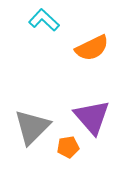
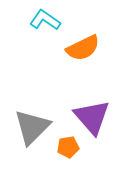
cyan L-shape: moved 1 px right; rotated 8 degrees counterclockwise
orange semicircle: moved 9 px left
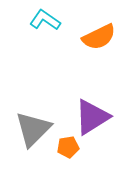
orange semicircle: moved 16 px right, 11 px up
purple triangle: rotated 39 degrees clockwise
gray triangle: moved 1 px right, 2 px down
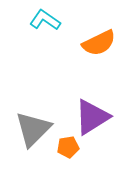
orange semicircle: moved 6 px down
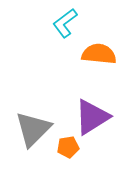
cyan L-shape: moved 20 px right, 3 px down; rotated 72 degrees counterclockwise
orange semicircle: moved 11 px down; rotated 148 degrees counterclockwise
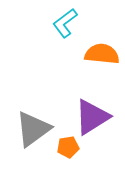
orange semicircle: moved 3 px right
gray triangle: rotated 9 degrees clockwise
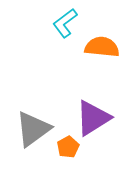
orange semicircle: moved 7 px up
purple triangle: moved 1 px right, 1 px down
orange pentagon: rotated 20 degrees counterclockwise
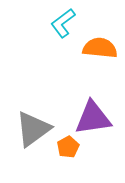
cyan L-shape: moved 2 px left
orange semicircle: moved 2 px left, 1 px down
purple triangle: rotated 24 degrees clockwise
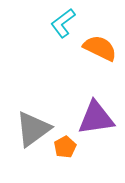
orange semicircle: rotated 20 degrees clockwise
purple triangle: moved 3 px right
orange pentagon: moved 3 px left
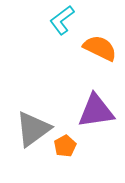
cyan L-shape: moved 1 px left, 3 px up
purple triangle: moved 7 px up
orange pentagon: moved 1 px up
